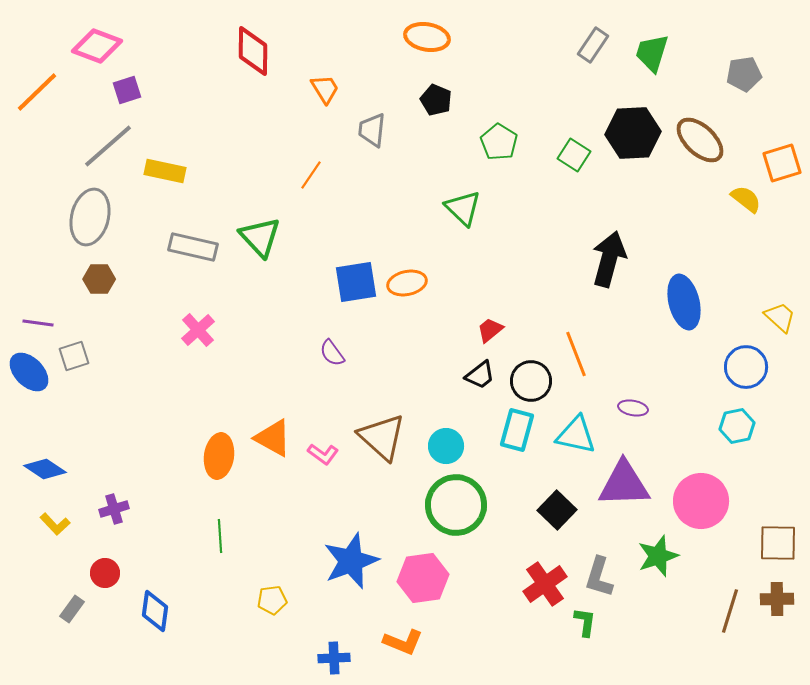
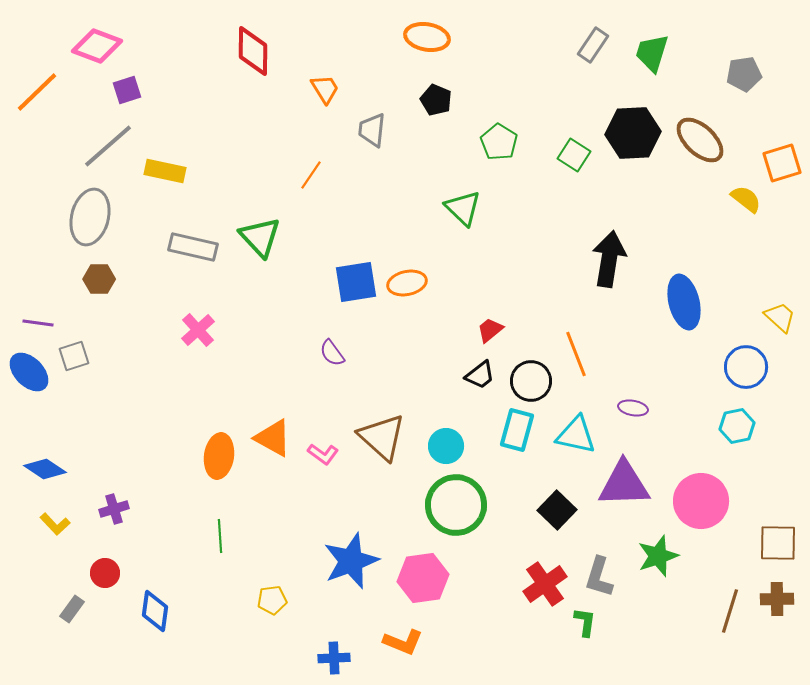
black arrow at (609, 259): rotated 6 degrees counterclockwise
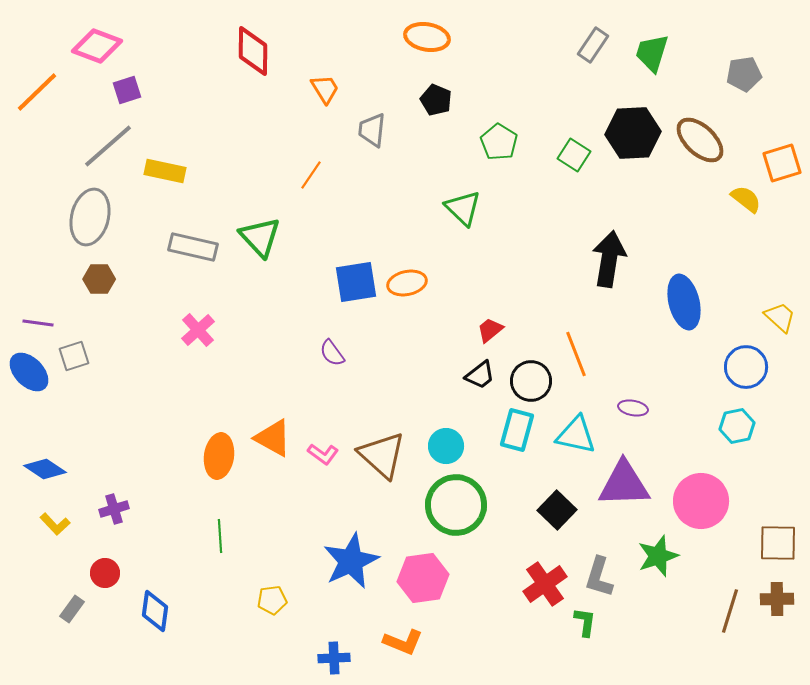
brown triangle at (382, 437): moved 18 px down
blue star at (351, 561): rotated 4 degrees counterclockwise
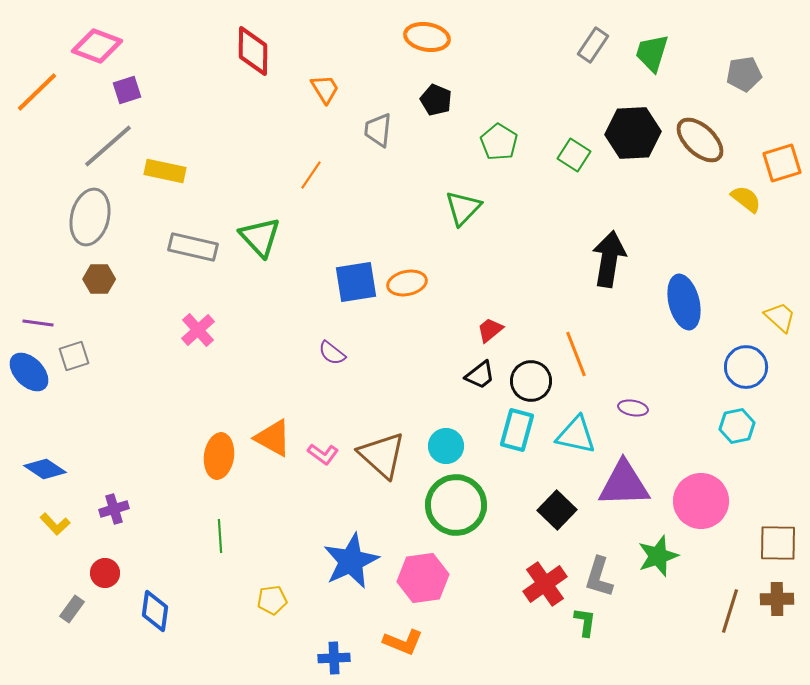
gray trapezoid at (372, 130): moved 6 px right
green triangle at (463, 208): rotated 30 degrees clockwise
purple semicircle at (332, 353): rotated 16 degrees counterclockwise
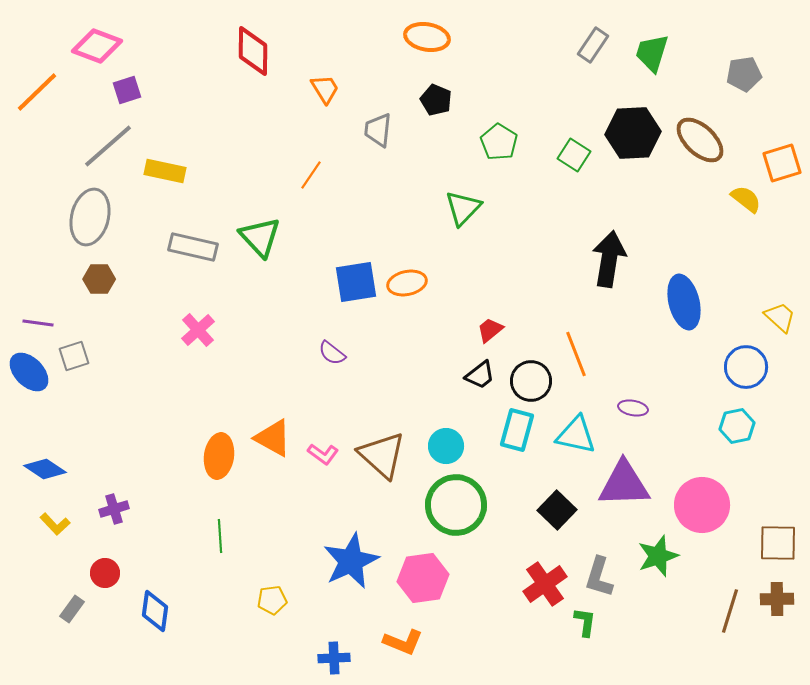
pink circle at (701, 501): moved 1 px right, 4 px down
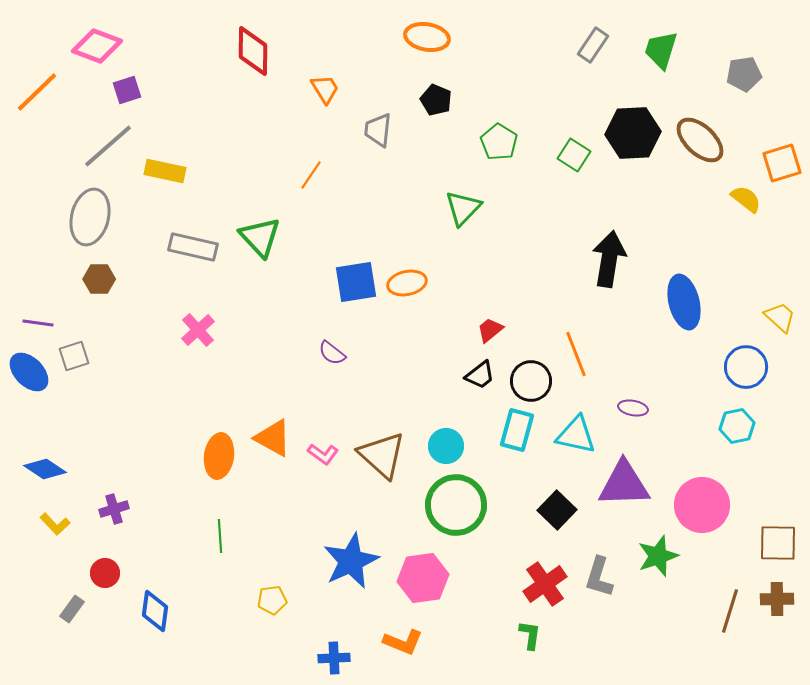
green trapezoid at (652, 53): moved 9 px right, 3 px up
green L-shape at (585, 622): moved 55 px left, 13 px down
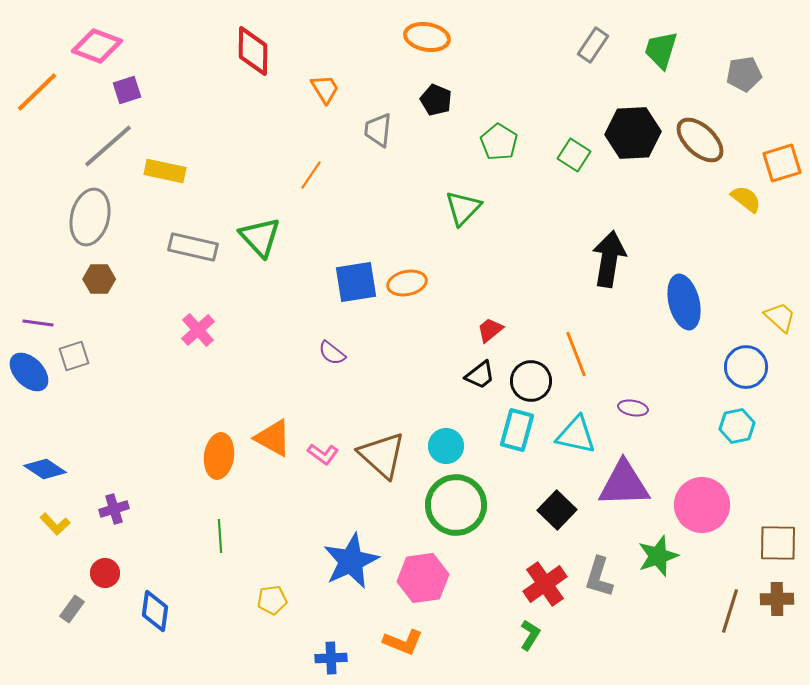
green L-shape at (530, 635): rotated 24 degrees clockwise
blue cross at (334, 658): moved 3 px left
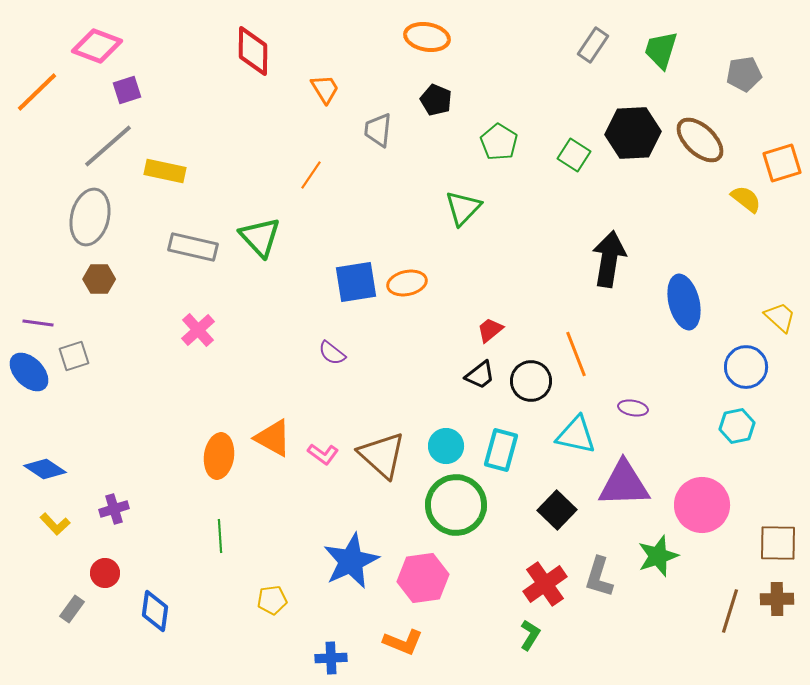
cyan rectangle at (517, 430): moved 16 px left, 20 px down
